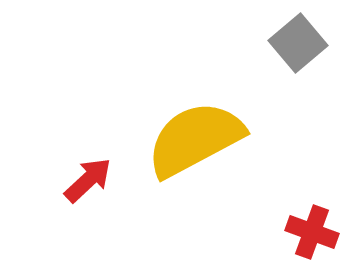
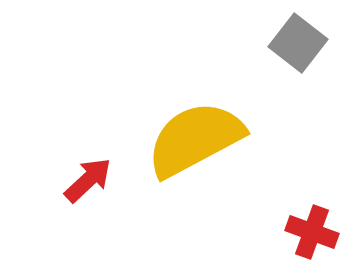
gray square: rotated 12 degrees counterclockwise
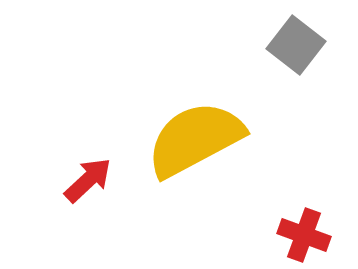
gray square: moved 2 px left, 2 px down
red cross: moved 8 px left, 3 px down
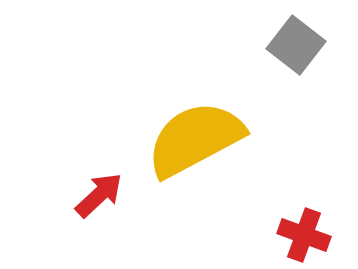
red arrow: moved 11 px right, 15 px down
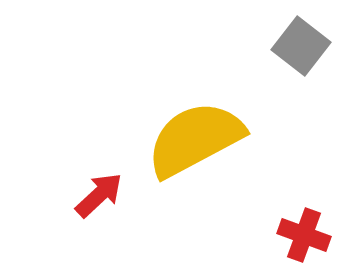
gray square: moved 5 px right, 1 px down
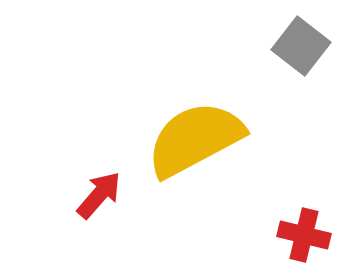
red arrow: rotated 6 degrees counterclockwise
red cross: rotated 6 degrees counterclockwise
